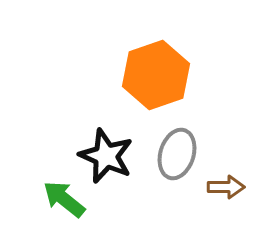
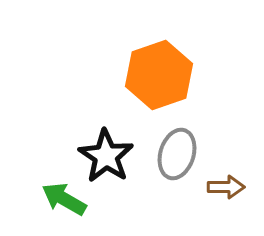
orange hexagon: moved 3 px right
black star: rotated 10 degrees clockwise
green arrow: rotated 9 degrees counterclockwise
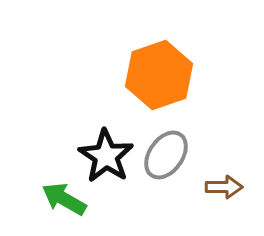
gray ellipse: moved 11 px left, 1 px down; rotated 18 degrees clockwise
brown arrow: moved 2 px left
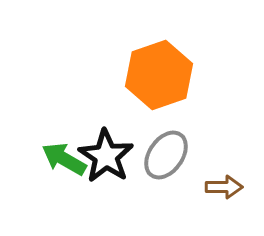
green arrow: moved 40 px up
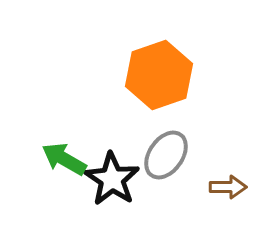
black star: moved 6 px right, 23 px down
brown arrow: moved 4 px right
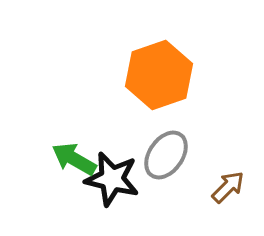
green arrow: moved 10 px right
black star: rotated 20 degrees counterclockwise
brown arrow: rotated 45 degrees counterclockwise
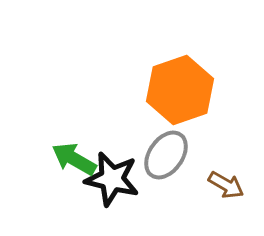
orange hexagon: moved 21 px right, 15 px down
brown arrow: moved 2 px left, 2 px up; rotated 75 degrees clockwise
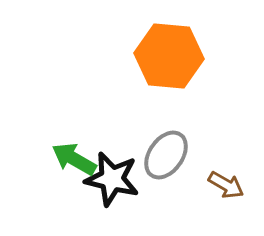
orange hexagon: moved 11 px left, 34 px up; rotated 24 degrees clockwise
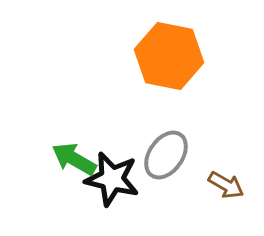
orange hexagon: rotated 6 degrees clockwise
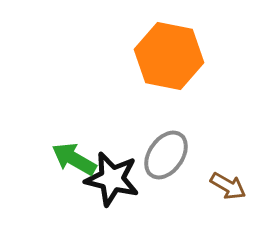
brown arrow: moved 2 px right, 1 px down
